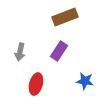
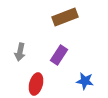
purple rectangle: moved 4 px down
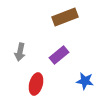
purple rectangle: rotated 18 degrees clockwise
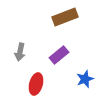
blue star: moved 2 px up; rotated 30 degrees counterclockwise
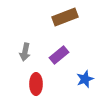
gray arrow: moved 5 px right
red ellipse: rotated 15 degrees counterclockwise
